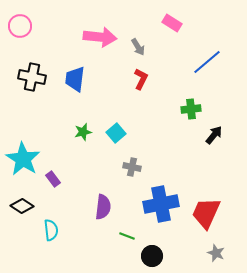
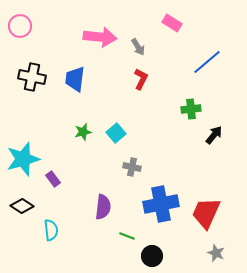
cyan star: rotated 24 degrees clockwise
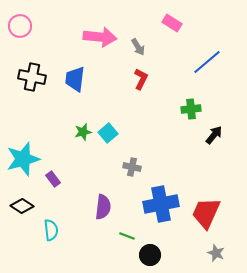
cyan square: moved 8 px left
black circle: moved 2 px left, 1 px up
